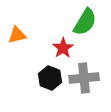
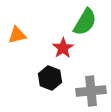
gray cross: moved 7 px right, 13 px down
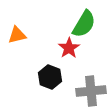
green semicircle: moved 1 px left, 2 px down
red star: moved 6 px right
black hexagon: moved 1 px up
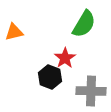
orange triangle: moved 3 px left, 3 px up
red star: moved 4 px left, 10 px down
gray cross: rotated 8 degrees clockwise
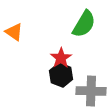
orange triangle: rotated 48 degrees clockwise
red star: moved 4 px left
black hexagon: moved 11 px right, 2 px up
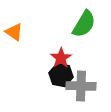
black hexagon: rotated 10 degrees counterclockwise
gray cross: moved 10 px left, 5 px up
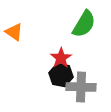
gray cross: moved 1 px down
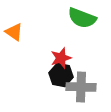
green semicircle: moved 2 px left, 6 px up; rotated 80 degrees clockwise
red star: rotated 15 degrees clockwise
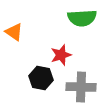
green semicircle: rotated 24 degrees counterclockwise
red star: moved 3 px up
black hexagon: moved 20 px left, 3 px down
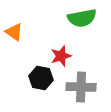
green semicircle: rotated 8 degrees counterclockwise
red star: moved 1 px down
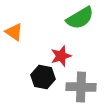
green semicircle: moved 2 px left; rotated 20 degrees counterclockwise
black hexagon: moved 2 px right, 1 px up
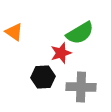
green semicircle: moved 15 px down
red star: moved 3 px up
black hexagon: rotated 15 degrees counterclockwise
